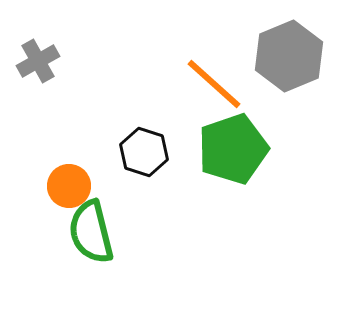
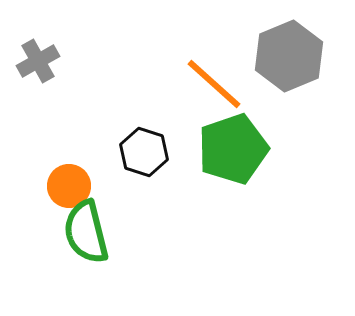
green semicircle: moved 5 px left
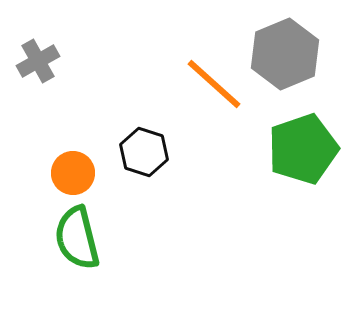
gray hexagon: moved 4 px left, 2 px up
green pentagon: moved 70 px right
orange circle: moved 4 px right, 13 px up
green semicircle: moved 9 px left, 6 px down
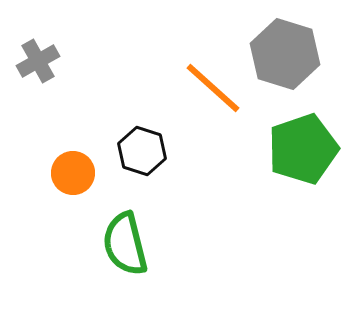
gray hexagon: rotated 20 degrees counterclockwise
orange line: moved 1 px left, 4 px down
black hexagon: moved 2 px left, 1 px up
green semicircle: moved 48 px right, 6 px down
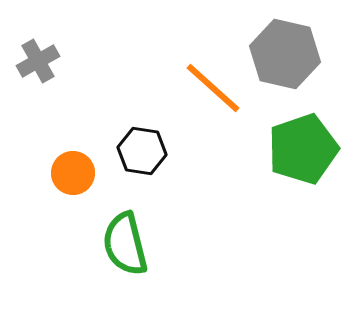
gray hexagon: rotated 4 degrees counterclockwise
black hexagon: rotated 9 degrees counterclockwise
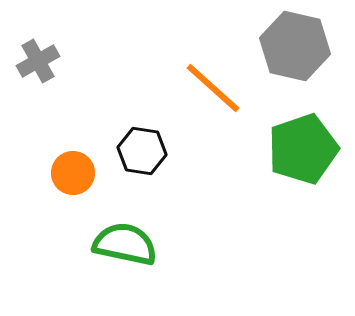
gray hexagon: moved 10 px right, 8 px up
green semicircle: rotated 116 degrees clockwise
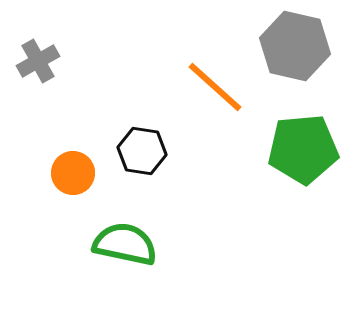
orange line: moved 2 px right, 1 px up
green pentagon: rotated 14 degrees clockwise
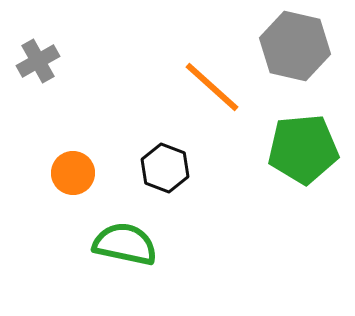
orange line: moved 3 px left
black hexagon: moved 23 px right, 17 px down; rotated 12 degrees clockwise
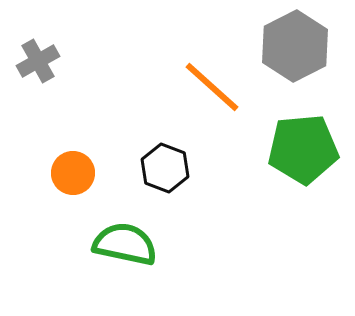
gray hexagon: rotated 20 degrees clockwise
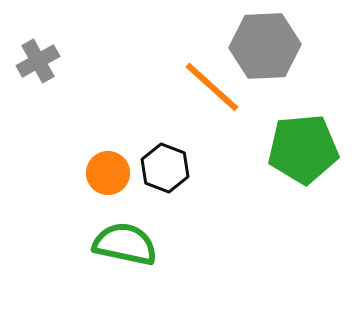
gray hexagon: moved 30 px left; rotated 24 degrees clockwise
orange circle: moved 35 px right
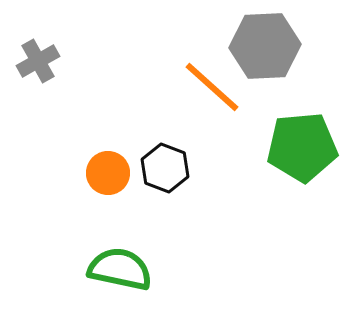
green pentagon: moved 1 px left, 2 px up
green semicircle: moved 5 px left, 25 px down
